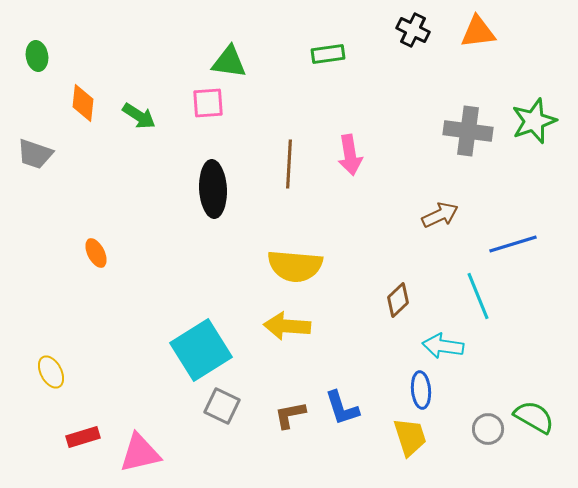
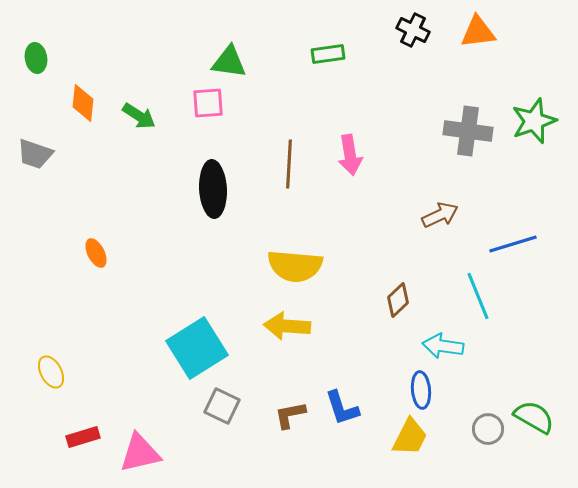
green ellipse: moved 1 px left, 2 px down
cyan square: moved 4 px left, 2 px up
yellow trapezoid: rotated 45 degrees clockwise
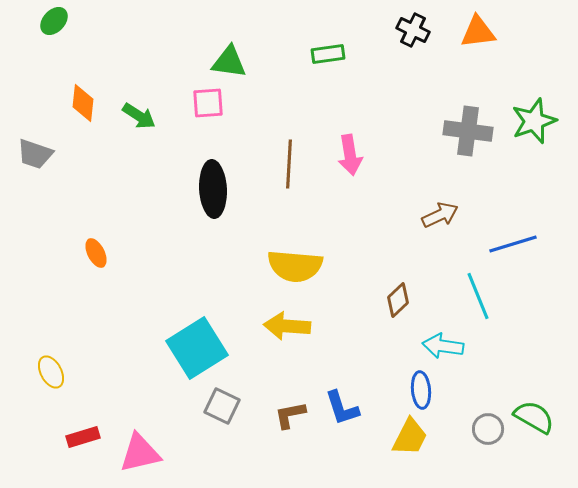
green ellipse: moved 18 px right, 37 px up; rotated 52 degrees clockwise
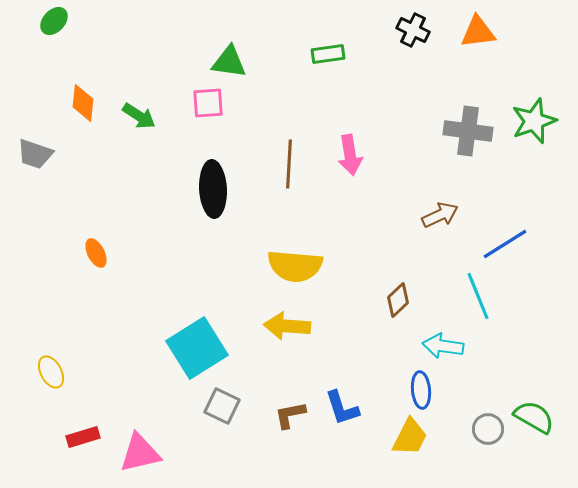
blue line: moved 8 px left; rotated 15 degrees counterclockwise
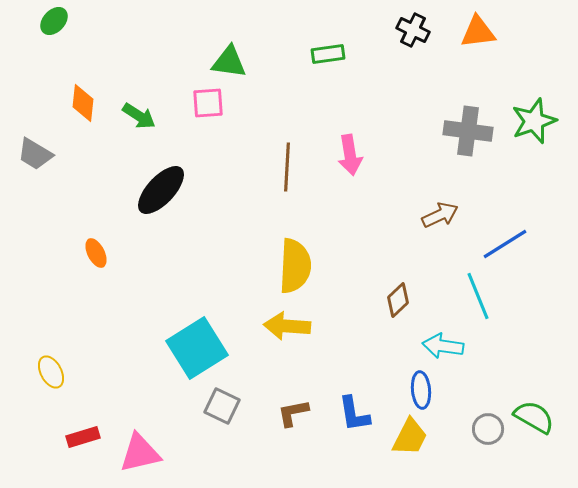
gray trapezoid: rotated 12 degrees clockwise
brown line: moved 2 px left, 3 px down
black ellipse: moved 52 px left, 1 px down; rotated 46 degrees clockwise
yellow semicircle: rotated 92 degrees counterclockwise
blue L-shape: moved 12 px right, 6 px down; rotated 9 degrees clockwise
brown L-shape: moved 3 px right, 2 px up
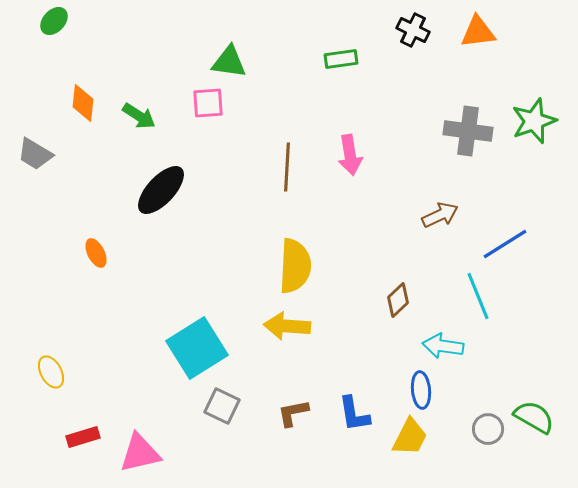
green rectangle: moved 13 px right, 5 px down
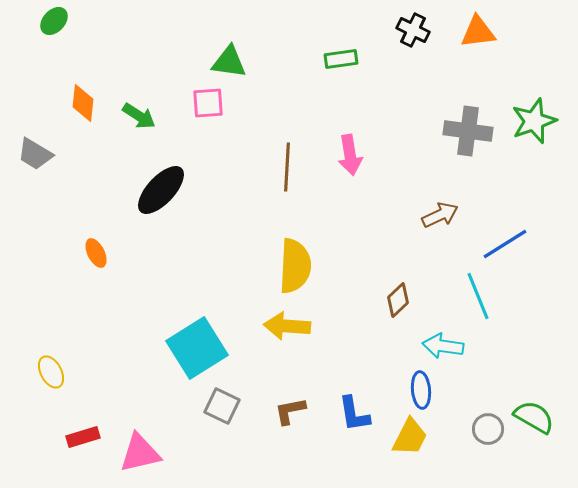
brown L-shape: moved 3 px left, 2 px up
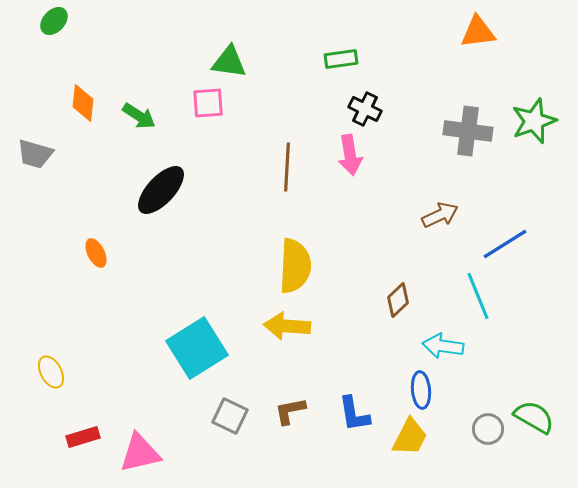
black cross: moved 48 px left, 79 px down
gray trapezoid: rotated 15 degrees counterclockwise
gray square: moved 8 px right, 10 px down
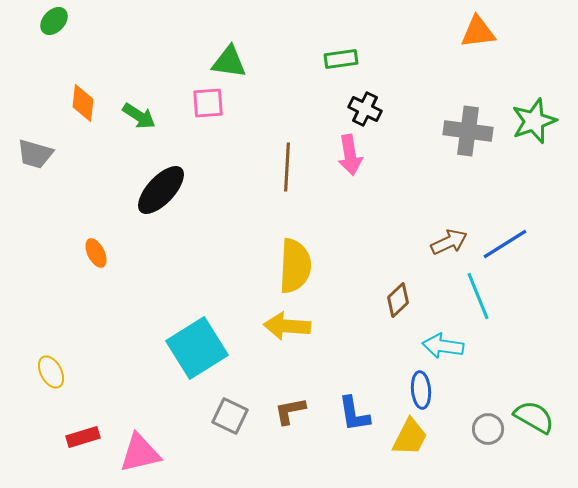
brown arrow: moved 9 px right, 27 px down
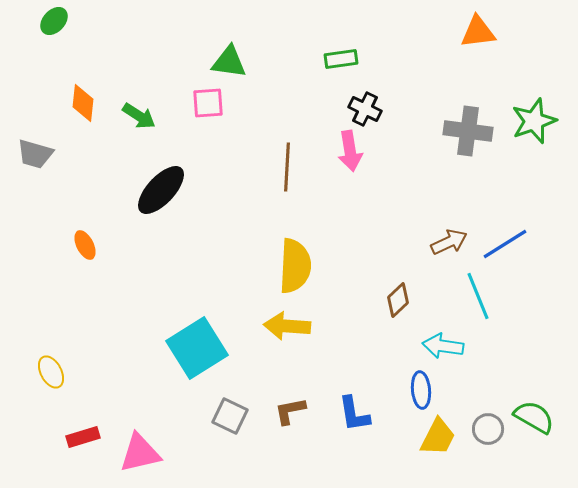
pink arrow: moved 4 px up
orange ellipse: moved 11 px left, 8 px up
yellow trapezoid: moved 28 px right
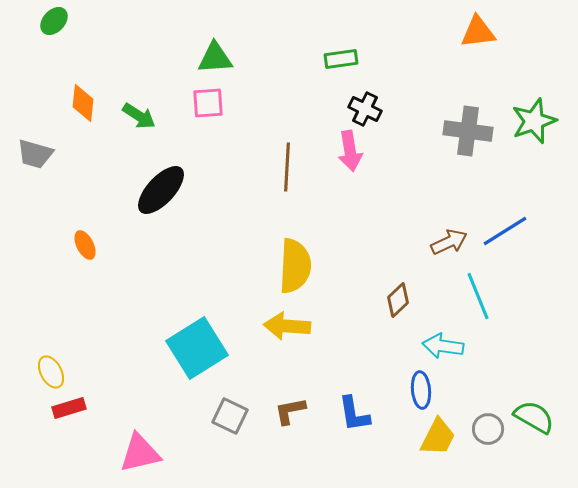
green triangle: moved 14 px left, 4 px up; rotated 12 degrees counterclockwise
blue line: moved 13 px up
red rectangle: moved 14 px left, 29 px up
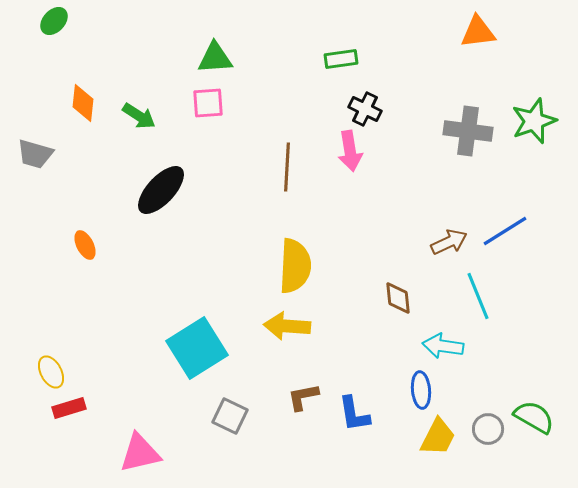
brown diamond: moved 2 px up; rotated 52 degrees counterclockwise
brown L-shape: moved 13 px right, 14 px up
